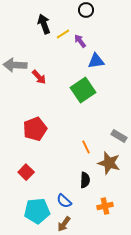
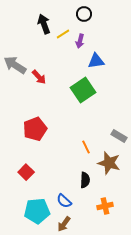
black circle: moved 2 px left, 4 px down
purple arrow: rotated 128 degrees counterclockwise
gray arrow: rotated 30 degrees clockwise
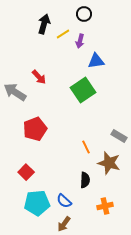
black arrow: rotated 36 degrees clockwise
gray arrow: moved 27 px down
cyan pentagon: moved 8 px up
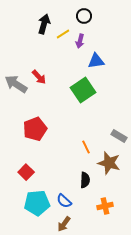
black circle: moved 2 px down
gray arrow: moved 1 px right, 8 px up
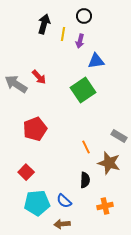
yellow line: rotated 48 degrees counterclockwise
brown arrow: moved 2 px left; rotated 49 degrees clockwise
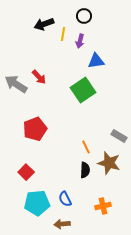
black arrow: rotated 126 degrees counterclockwise
black semicircle: moved 10 px up
blue semicircle: moved 1 px right, 2 px up; rotated 21 degrees clockwise
orange cross: moved 2 px left
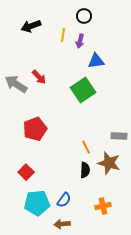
black arrow: moved 13 px left, 2 px down
yellow line: moved 1 px down
gray rectangle: rotated 28 degrees counterclockwise
blue semicircle: moved 1 px left, 1 px down; rotated 119 degrees counterclockwise
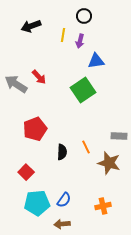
black semicircle: moved 23 px left, 18 px up
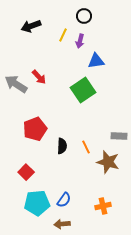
yellow line: rotated 16 degrees clockwise
black semicircle: moved 6 px up
brown star: moved 1 px left, 1 px up
